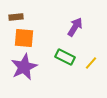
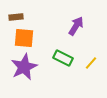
purple arrow: moved 1 px right, 1 px up
green rectangle: moved 2 px left, 1 px down
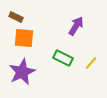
brown rectangle: rotated 32 degrees clockwise
purple star: moved 2 px left, 5 px down
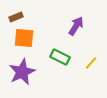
brown rectangle: rotated 48 degrees counterclockwise
green rectangle: moved 3 px left, 1 px up
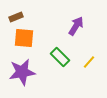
green rectangle: rotated 18 degrees clockwise
yellow line: moved 2 px left, 1 px up
purple star: rotated 16 degrees clockwise
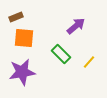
purple arrow: rotated 18 degrees clockwise
green rectangle: moved 1 px right, 3 px up
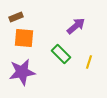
yellow line: rotated 24 degrees counterclockwise
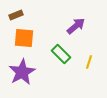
brown rectangle: moved 2 px up
purple star: rotated 20 degrees counterclockwise
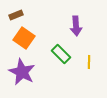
purple arrow: rotated 126 degrees clockwise
orange square: rotated 30 degrees clockwise
yellow line: rotated 16 degrees counterclockwise
purple star: rotated 16 degrees counterclockwise
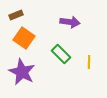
purple arrow: moved 6 px left, 4 px up; rotated 78 degrees counterclockwise
